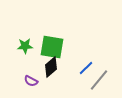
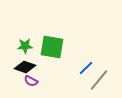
black diamond: moved 26 px left; rotated 60 degrees clockwise
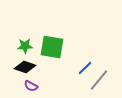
blue line: moved 1 px left
purple semicircle: moved 5 px down
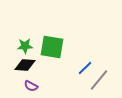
black diamond: moved 2 px up; rotated 15 degrees counterclockwise
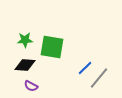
green star: moved 6 px up
gray line: moved 2 px up
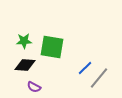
green star: moved 1 px left, 1 px down
purple semicircle: moved 3 px right, 1 px down
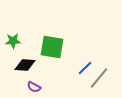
green star: moved 11 px left
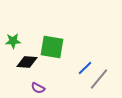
black diamond: moved 2 px right, 3 px up
gray line: moved 1 px down
purple semicircle: moved 4 px right, 1 px down
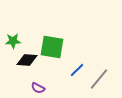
black diamond: moved 2 px up
blue line: moved 8 px left, 2 px down
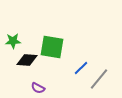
blue line: moved 4 px right, 2 px up
